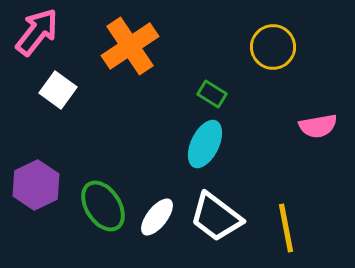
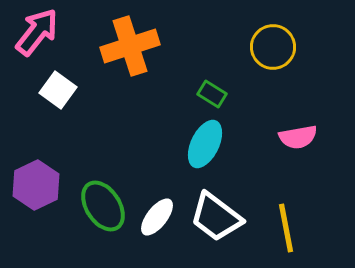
orange cross: rotated 16 degrees clockwise
pink semicircle: moved 20 px left, 11 px down
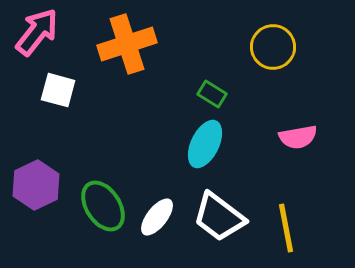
orange cross: moved 3 px left, 2 px up
white square: rotated 21 degrees counterclockwise
white trapezoid: moved 3 px right
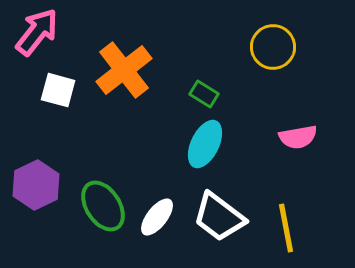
orange cross: moved 3 px left, 26 px down; rotated 20 degrees counterclockwise
green rectangle: moved 8 px left
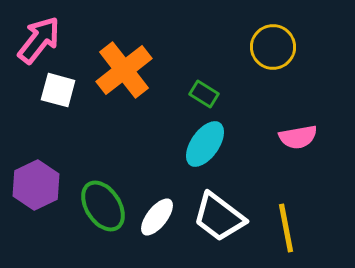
pink arrow: moved 2 px right, 8 px down
cyan ellipse: rotated 9 degrees clockwise
